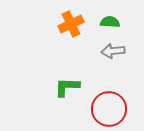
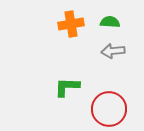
orange cross: rotated 15 degrees clockwise
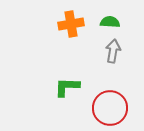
gray arrow: rotated 105 degrees clockwise
red circle: moved 1 px right, 1 px up
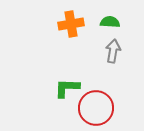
green L-shape: moved 1 px down
red circle: moved 14 px left
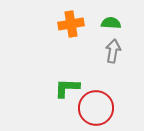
green semicircle: moved 1 px right, 1 px down
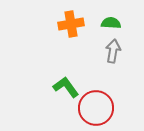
green L-shape: moved 1 px left, 1 px up; rotated 52 degrees clockwise
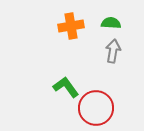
orange cross: moved 2 px down
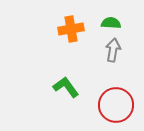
orange cross: moved 3 px down
gray arrow: moved 1 px up
red circle: moved 20 px right, 3 px up
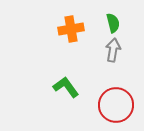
green semicircle: moved 2 px right; rotated 72 degrees clockwise
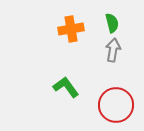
green semicircle: moved 1 px left
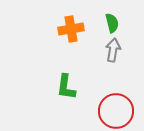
green L-shape: rotated 136 degrees counterclockwise
red circle: moved 6 px down
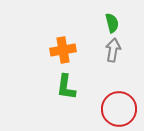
orange cross: moved 8 px left, 21 px down
red circle: moved 3 px right, 2 px up
